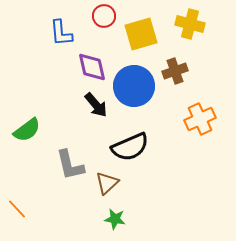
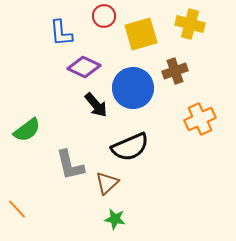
purple diamond: moved 8 px left; rotated 52 degrees counterclockwise
blue circle: moved 1 px left, 2 px down
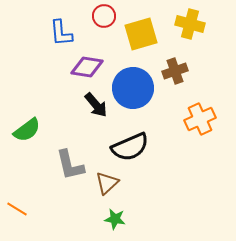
purple diamond: moved 3 px right; rotated 16 degrees counterclockwise
orange line: rotated 15 degrees counterclockwise
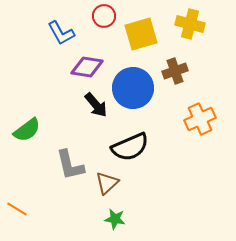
blue L-shape: rotated 24 degrees counterclockwise
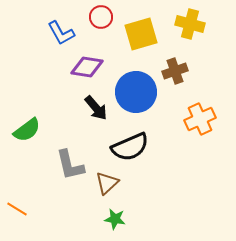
red circle: moved 3 px left, 1 px down
blue circle: moved 3 px right, 4 px down
black arrow: moved 3 px down
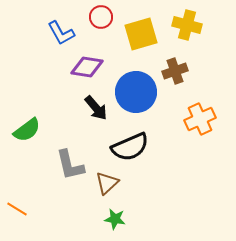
yellow cross: moved 3 px left, 1 px down
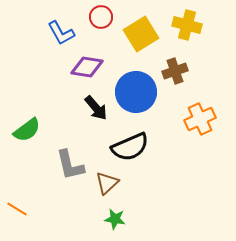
yellow square: rotated 16 degrees counterclockwise
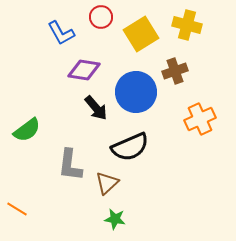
purple diamond: moved 3 px left, 3 px down
gray L-shape: rotated 20 degrees clockwise
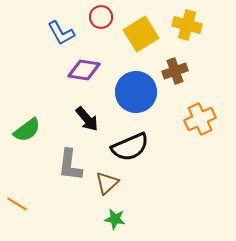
black arrow: moved 9 px left, 11 px down
orange line: moved 5 px up
